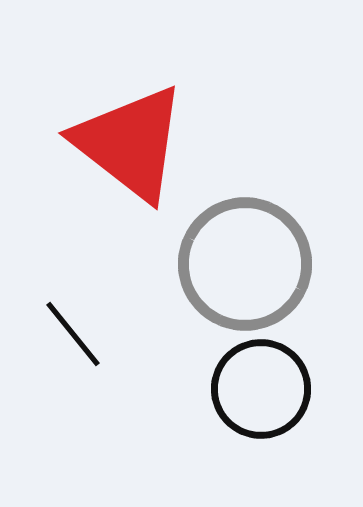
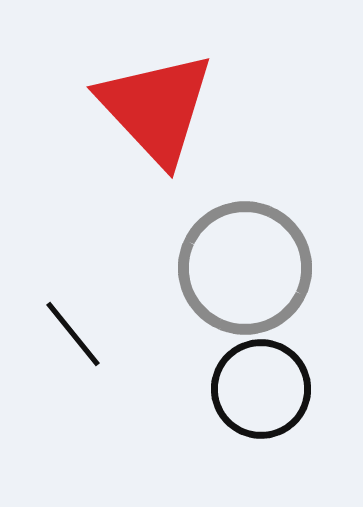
red triangle: moved 26 px right, 35 px up; rotated 9 degrees clockwise
gray circle: moved 4 px down
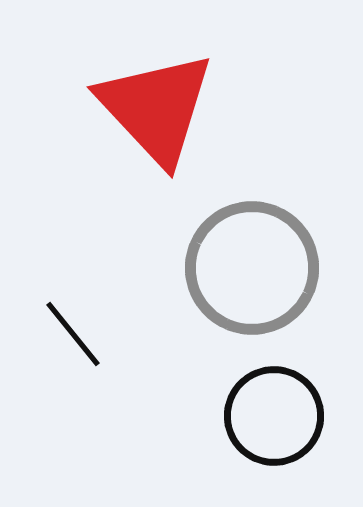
gray circle: moved 7 px right
black circle: moved 13 px right, 27 px down
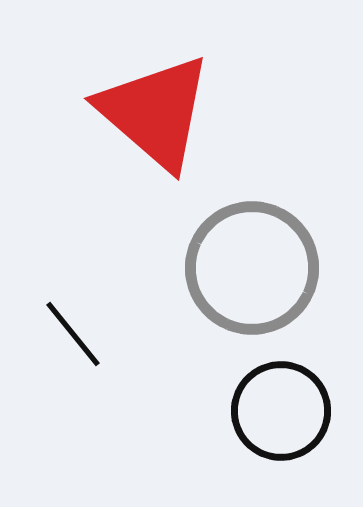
red triangle: moved 1 px left, 4 px down; rotated 6 degrees counterclockwise
black circle: moved 7 px right, 5 px up
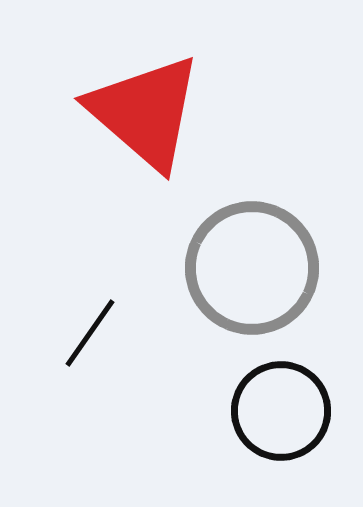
red triangle: moved 10 px left
black line: moved 17 px right, 1 px up; rotated 74 degrees clockwise
